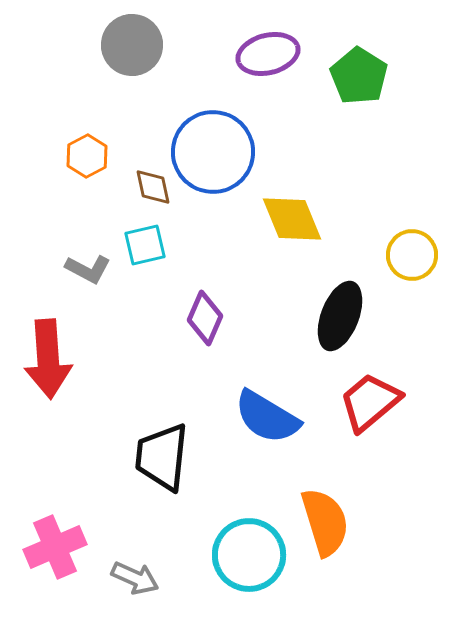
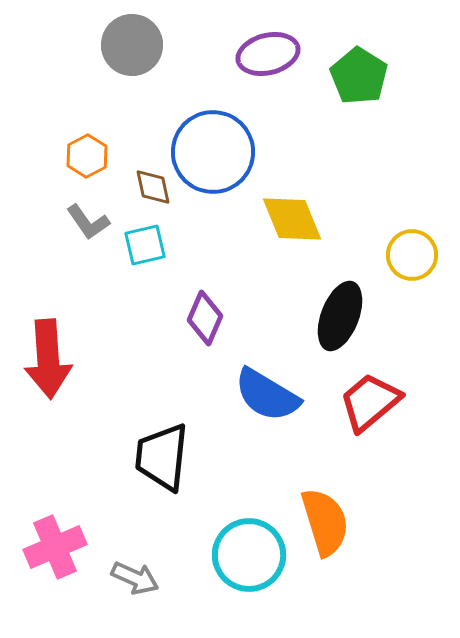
gray L-shape: moved 47 px up; rotated 27 degrees clockwise
blue semicircle: moved 22 px up
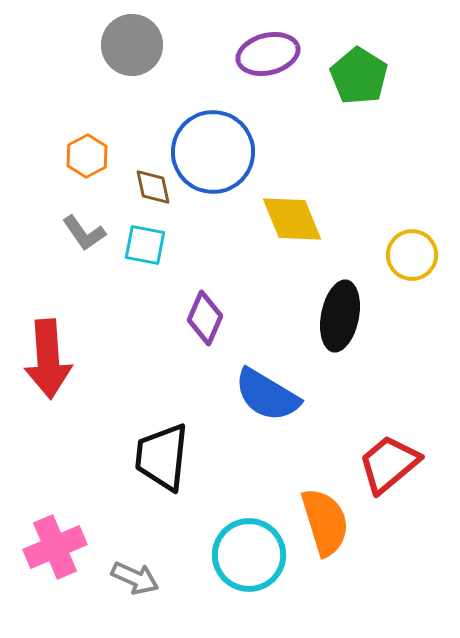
gray L-shape: moved 4 px left, 11 px down
cyan square: rotated 24 degrees clockwise
black ellipse: rotated 10 degrees counterclockwise
red trapezoid: moved 19 px right, 62 px down
